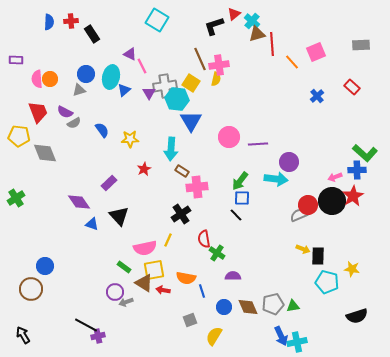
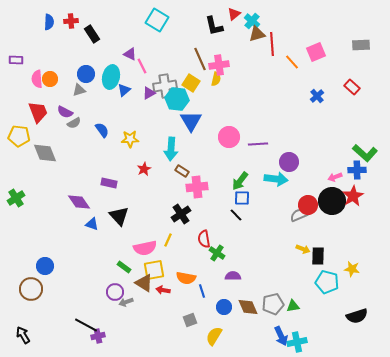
black L-shape at (214, 26): rotated 85 degrees counterclockwise
purple triangle at (149, 93): rotated 32 degrees clockwise
purple rectangle at (109, 183): rotated 56 degrees clockwise
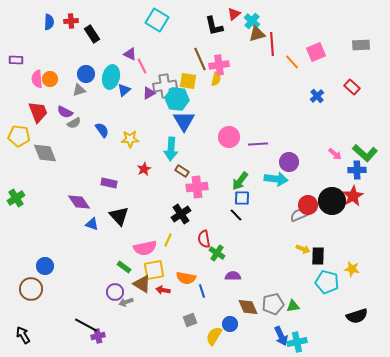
yellow square at (191, 83): moved 3 px left, 2 px up; rotated 24 degrees counterclockwise
blue triangle at (191, 121): moved 7 px left
pink arrow at (335, 177): moved 23 px up; rotated 120 degrees counterclockwise
brown triangle at (144, 283): moved 2 px left, 1 px down
blue circle at (224, 307): moved 6 px right, 17 px down
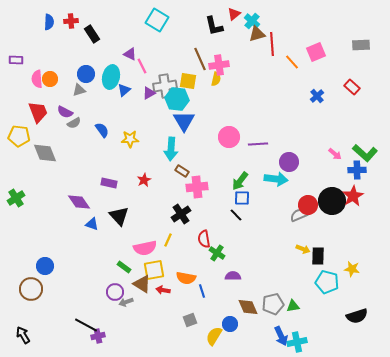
red star at (144, 169): moved 11 px down
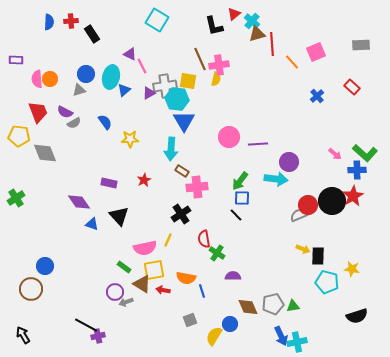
blue semicircle at (102, 130): moved 3 px right, 8 px up
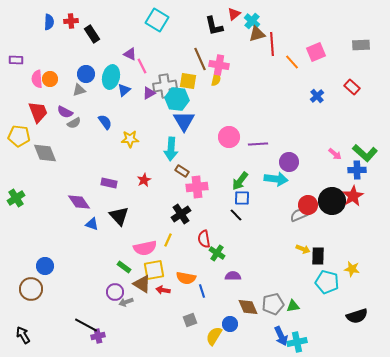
pink cross at (219, 65): rotated 18 degrees clockwise
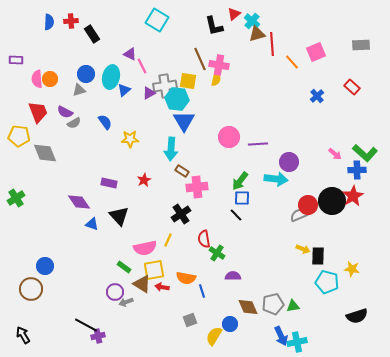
red arrow at (163, 290): moved 1 px left, 3 px up
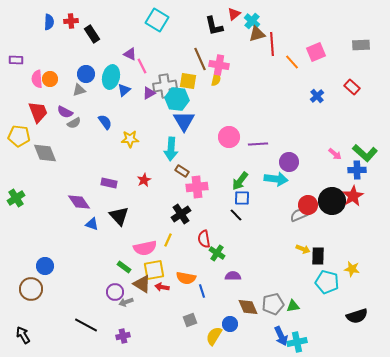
purple cross at (98, 336): moved 25 px right
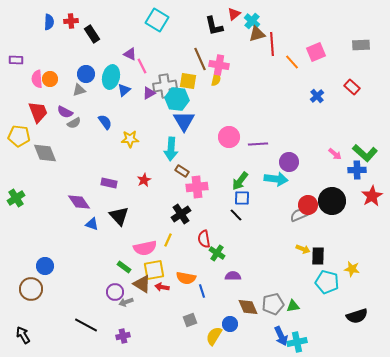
red star at (353, 196): moved 19 px right
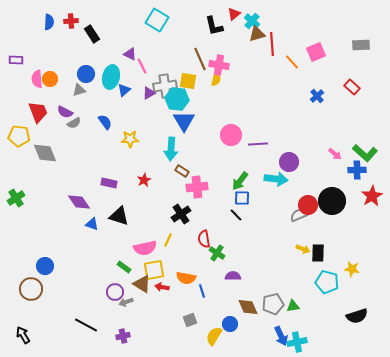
pink circle at (229, 137): moved 2 px right, 2 px up
black triangle at (119, 216): rotated 30 degrees counterclockwise
black rectangle at (318, 256): moved 3 px up
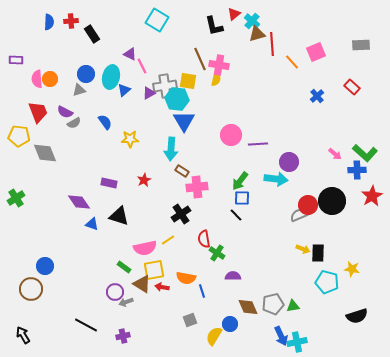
yellow line at (168, 240): rotated 32 degrees clockwise
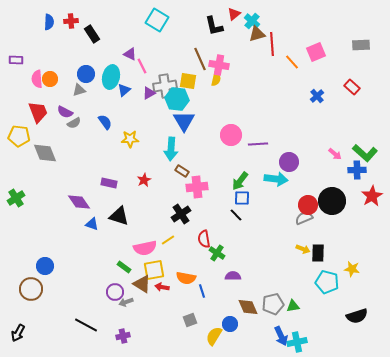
gray semicircle at (299, 215): moved 5 px right, 3 px down
black arrow at (23, 335): moved 5 px left, 2 px up; rotated 120 degrees counterclockwise
